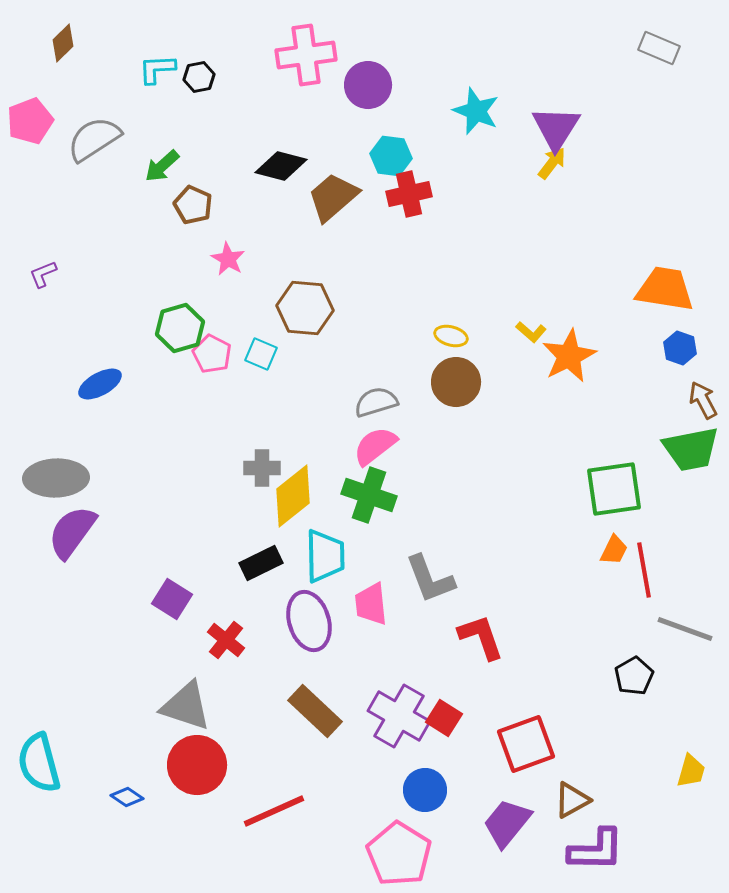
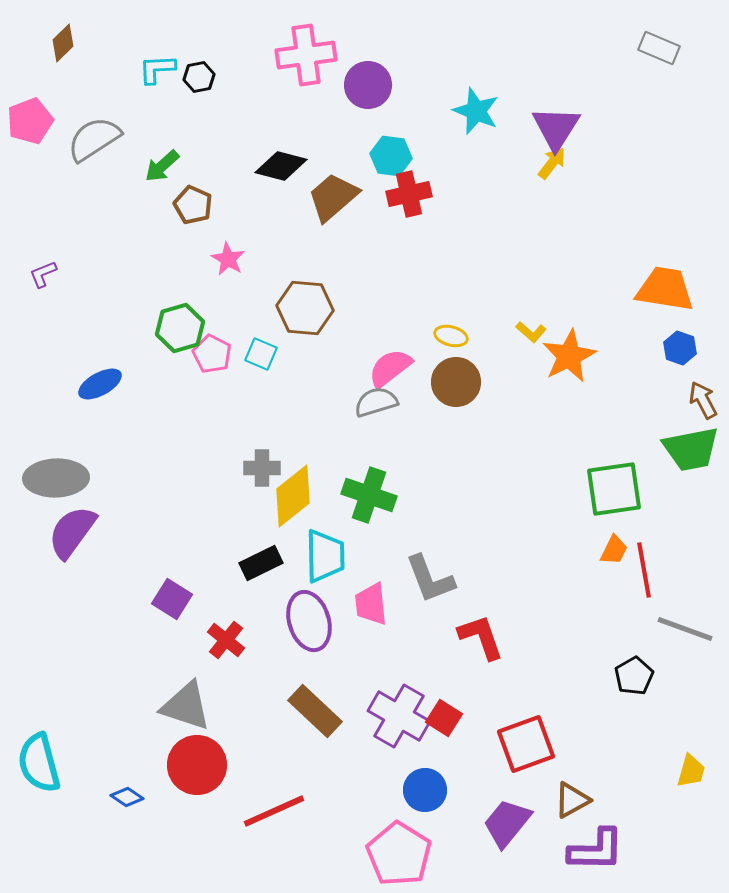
pink semicircle at (375, 446): moved 15 px right, 78 px up
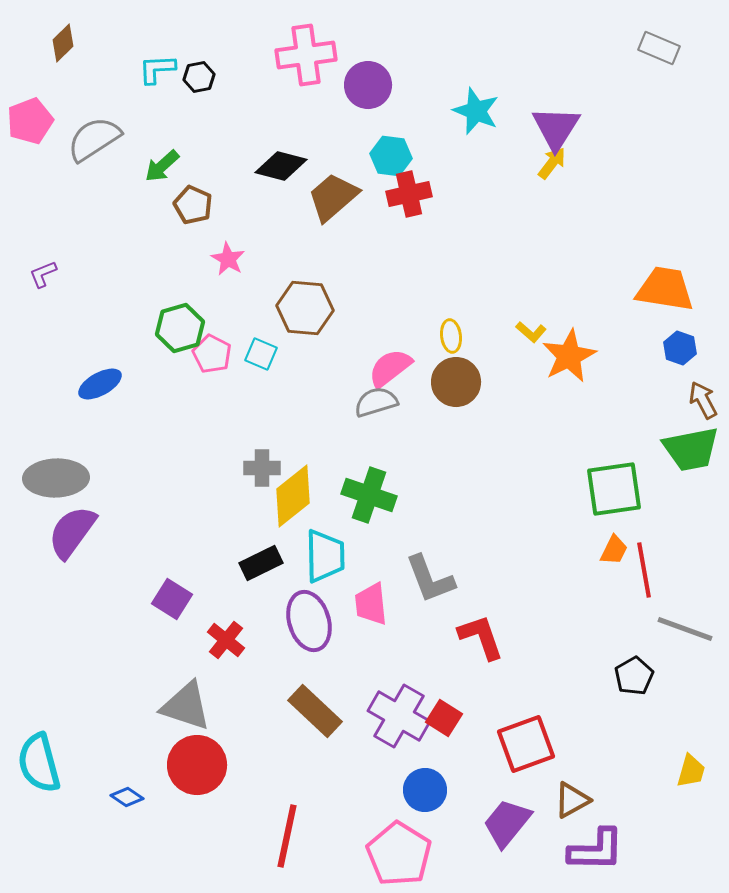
yellow ellipse at (451, 336): rotated 68 degrees clockwise
red line at (274, 811): moved 13 px right, 25 px down; rotated 54 degrees counterclockwise
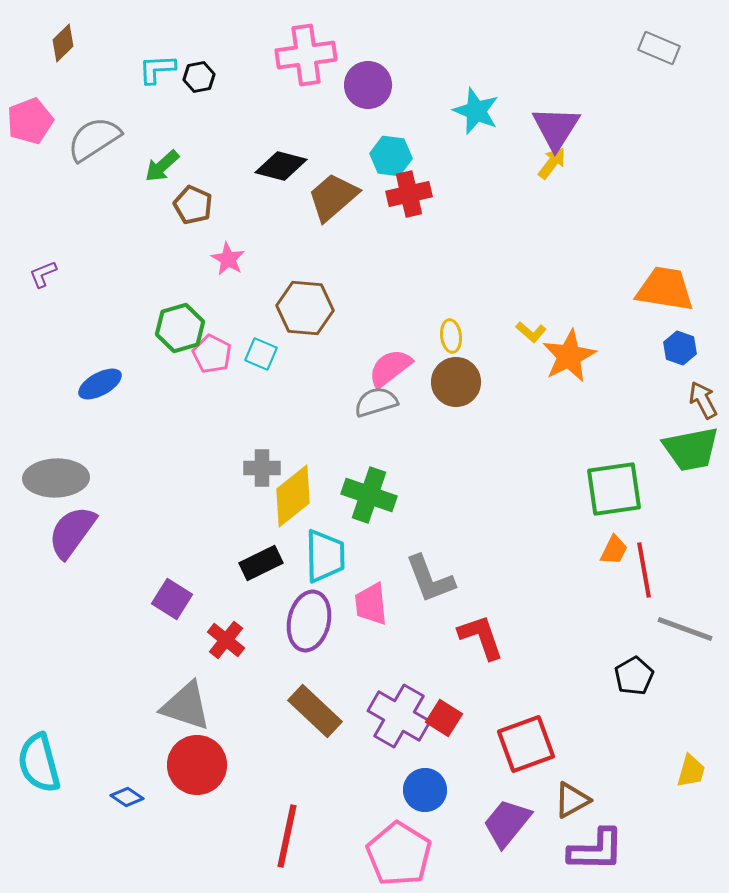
purple ellipse at (309, 621): rotated 30 degrees clockwise
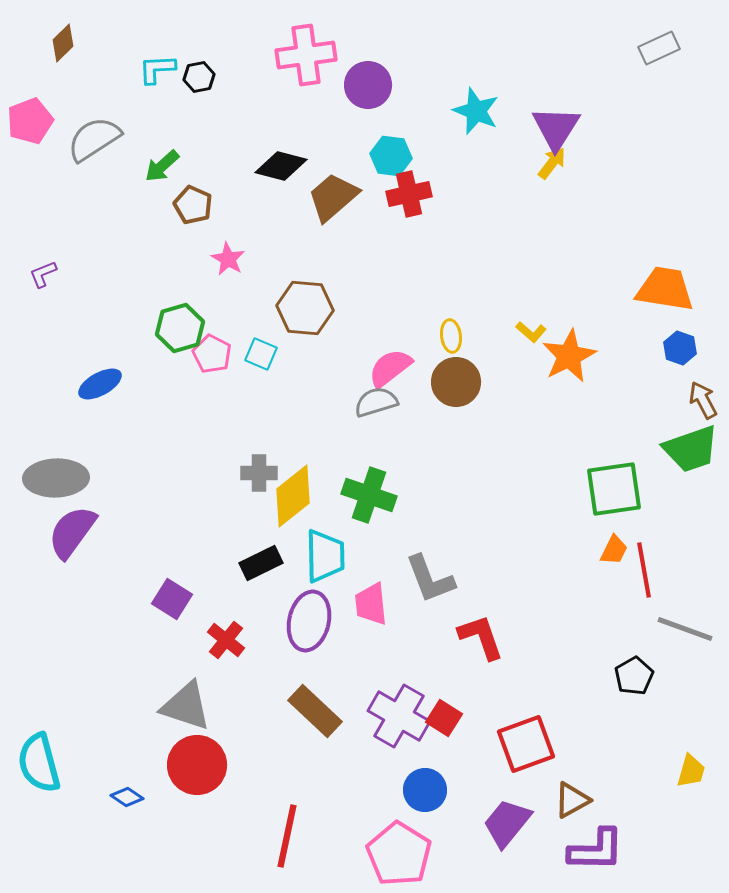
gray rectangle at (659, 48): rotated 48 degrees counterclockwise
green trapezoid at (691, 449): rotated 8 degrees counterclockwise
gray cross at (262, 468): moved 3 px left, 5 px down
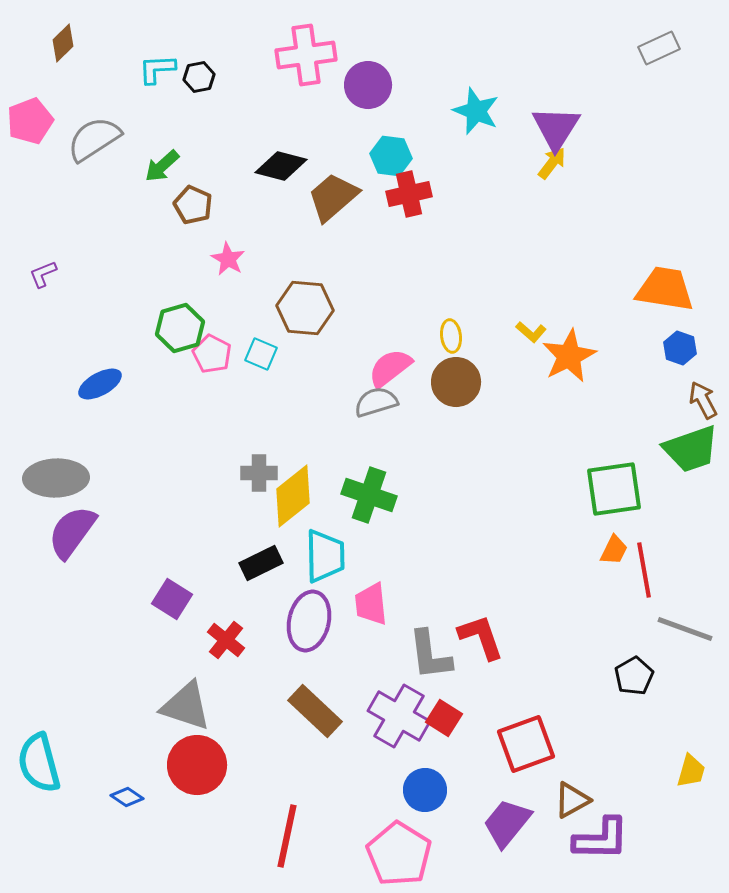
gray L-shape at (430, 579): moved 76 px down; rotated 14 degrees clockwise
purple L-shape at (596, 850): moved 5 px right, 11 px up
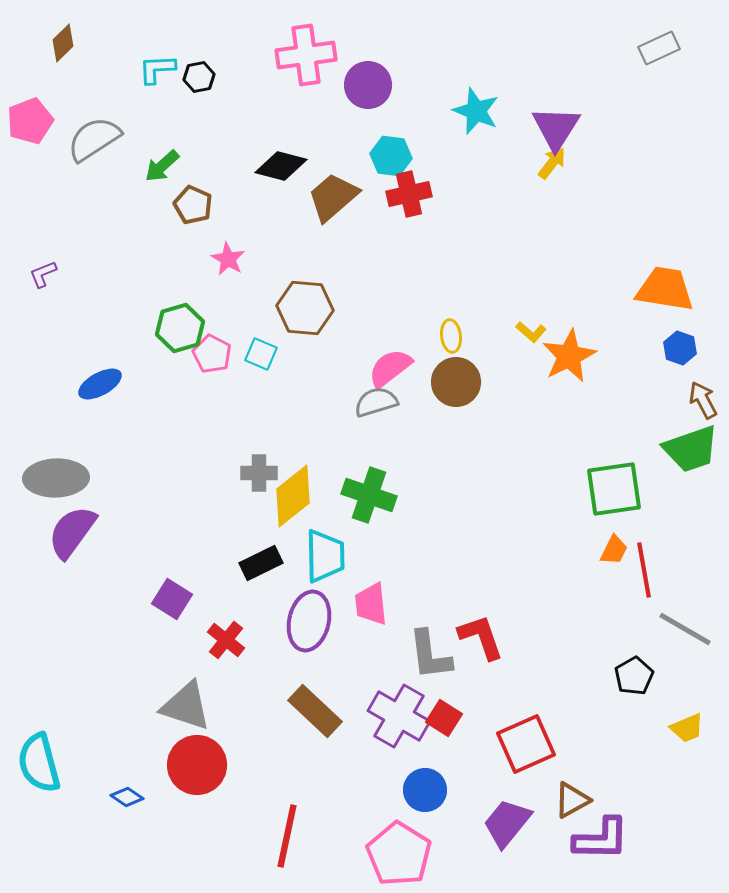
gray line at (685, 629): rotated 10 degrees clockwise
red square at (526, 744): rotated 4 degrees counterclockwise
yellow trapezoid at (691, 771): moved 4 px left, 43 px up; rotated 51 degrees clockwise
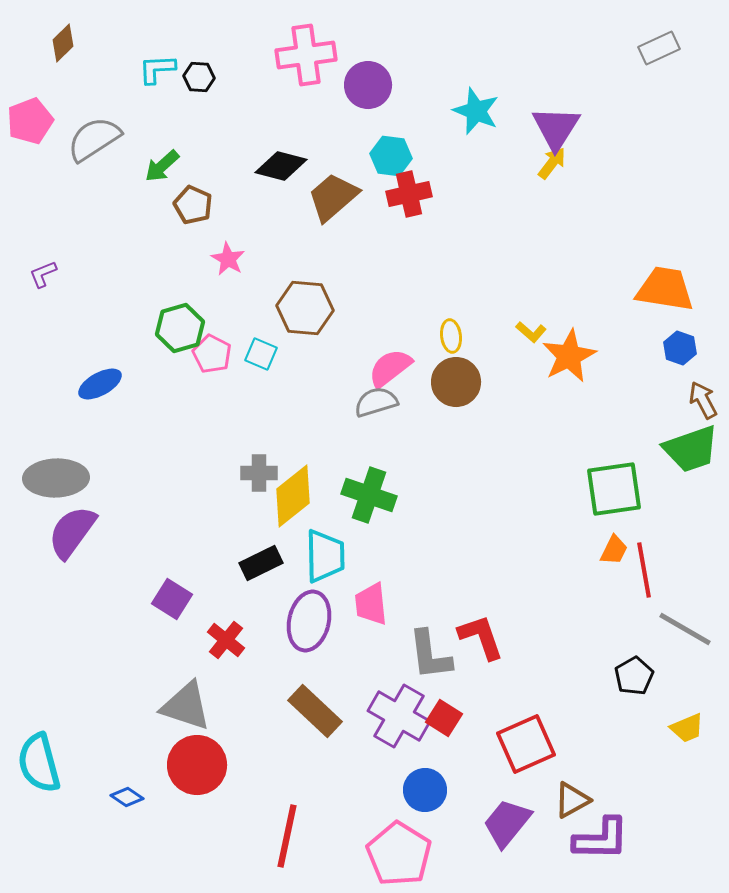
black hexagon at (199, 77): rotated 16 degrees clockwise
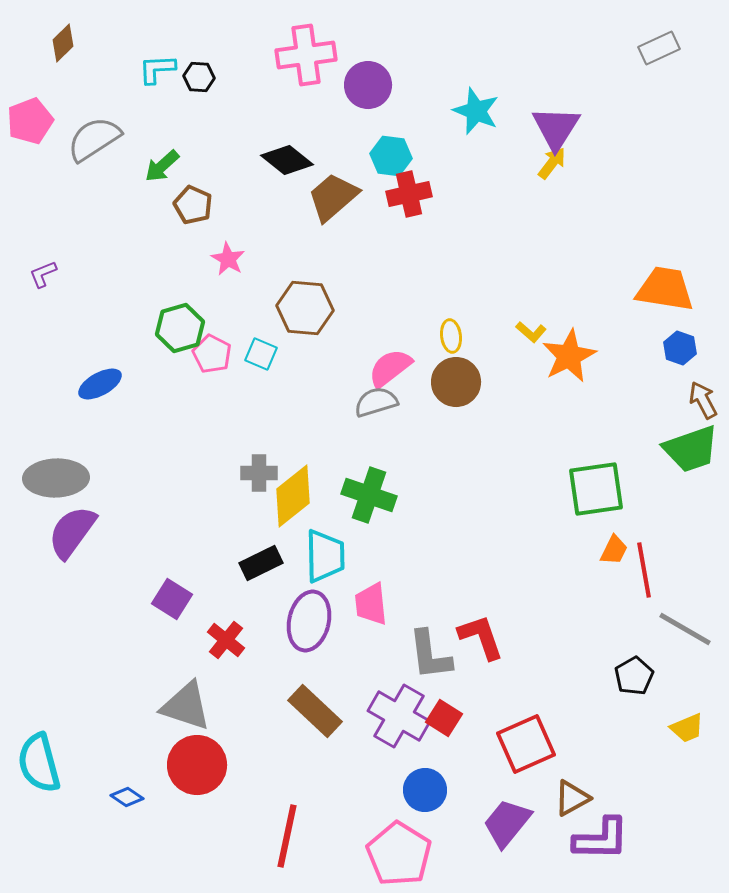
black diamond at (281, 166): moved 6 px right, 6 px up; rotated 24 degrees clockwise
green square at (614, 489): moved 18 px left
brown triangle at (572, 800): moved 2 px up
